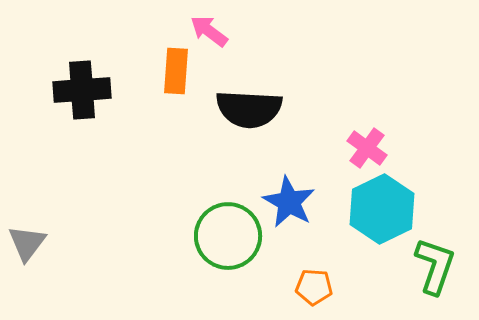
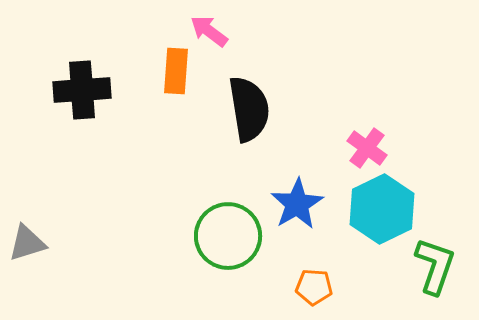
black semicircle: rotated 102 degrees counterclockwise
blue star: moved 8 px right, 2 px down; rotated 12 degrees clockwise
gray triangle: rotated 36 degrees clockwise
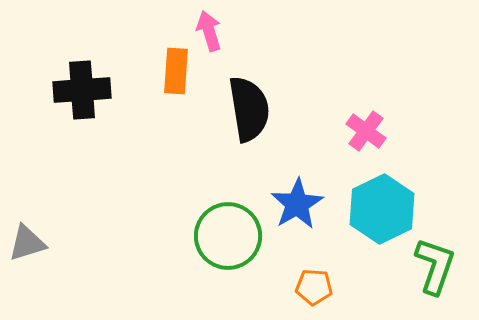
pink arrow: rotated 36 degrees clockwise
pink cross: moved 1 px left, 17 px up
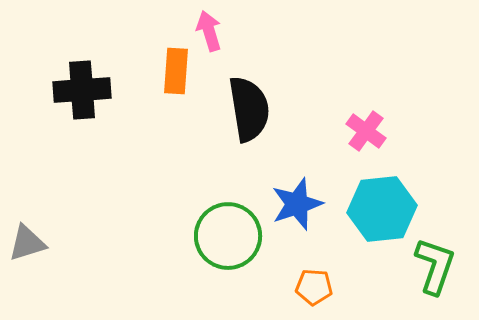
blue star: rotated 12 degrees clockwise
cyan hexagon: rotated 20 degrees clockwise
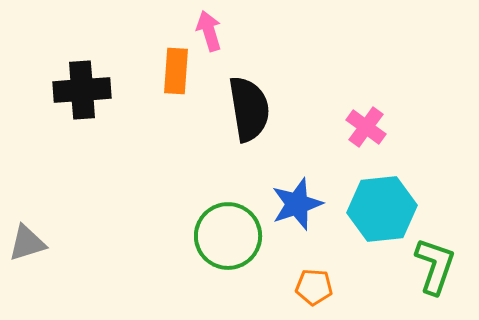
pink cross: moved 4 px up
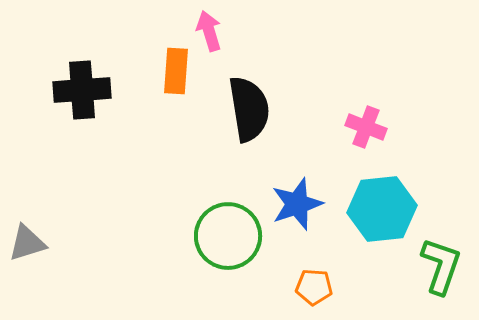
pink cross: rotated 15 degrees counterclockwise
green L-shape: moved 6 px right
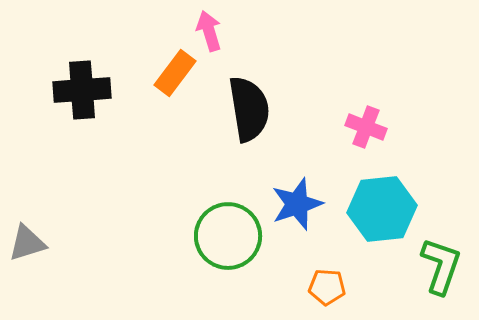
orange rectangle: moved 1 px left, 2 px down; rotated 33 degrees clockwise
orange pentagon: moved 13 px right
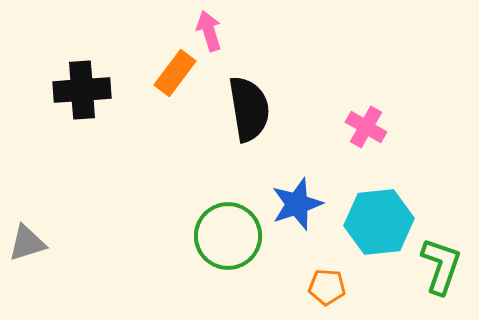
pink cross: rotated 9 degrees clockwise
cyan hexagon: moved 3 px left, 13 px down
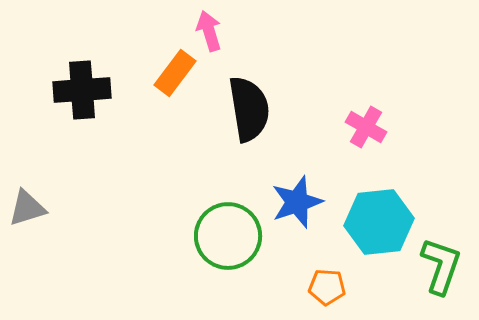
blue star: moved 2 px up
gray triangle: moved 35 px up
